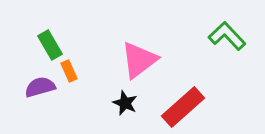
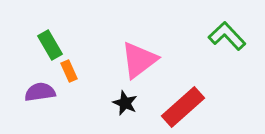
purple semicircle: moved 5 px down; rotated 8 degrees clockwise
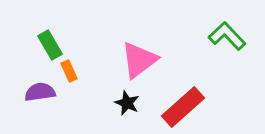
black star: moved 2 px right
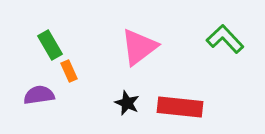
green L-shape: moved 2 px left, 3 px down
pink triangle: moved 13 px up
purple semicircle: moved 1 px left, 3 px down
red rectangle: moved 3 px left; rotated 48 degrees clockwise
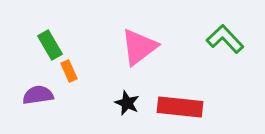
purple semicircle: moved 1 px left
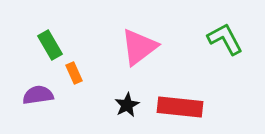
green L-shape: rotated 15 degrees clockwise
orange rectangle: moved 5 px right, 2 px down
black star: moved 2 px down; rotated 20 degrees clockwise
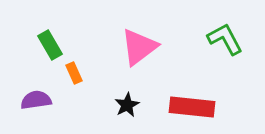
purple semicircle: moved 2 px left, 5 px down
red rectangle: moved 12 px right
